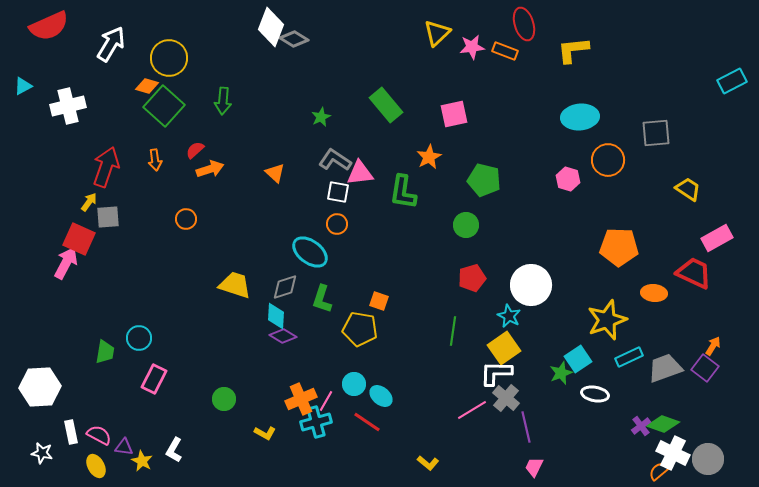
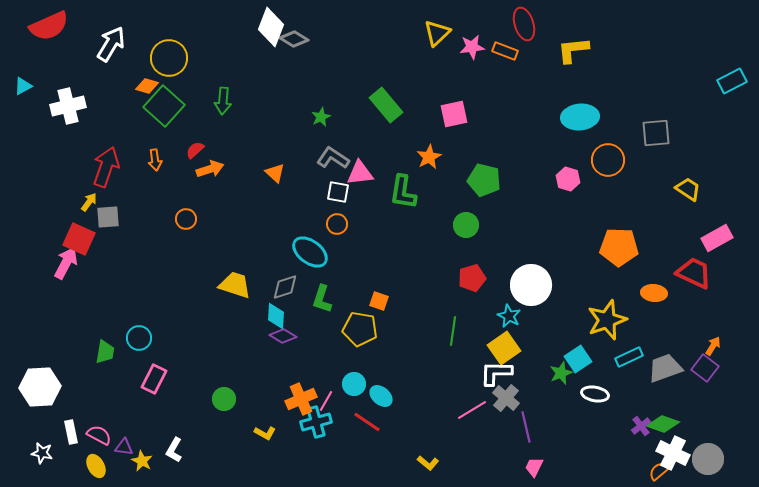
gray L-shape at (335, 160): moved 2 px left, 2 px up
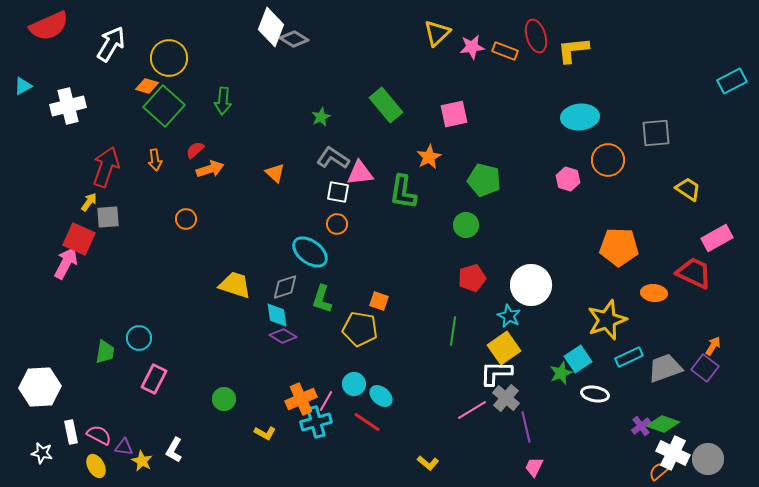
red ellipse at (524, 24): moved 12 px right, 12 px down
cyan diamond at (276, 316): moved 1 px right, 1 px up; rotated 12 degrees counterclockwise
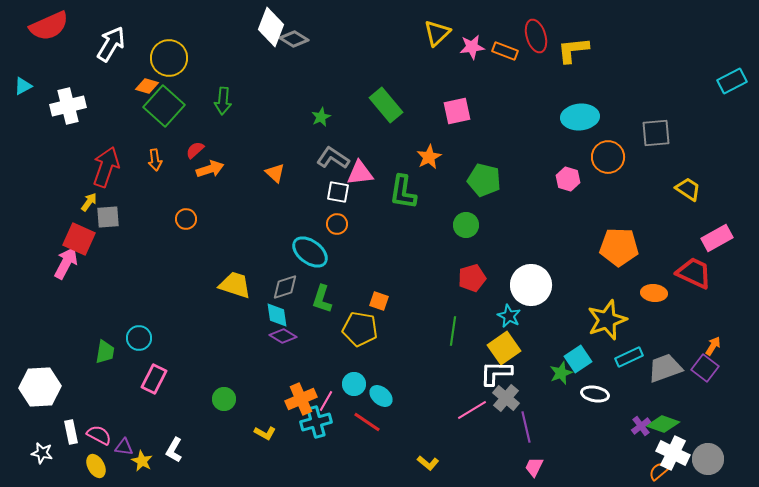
pink square at (454, 114): moved 3 px right, 3 px up
orange circle at (608, 160): moved 3 px up
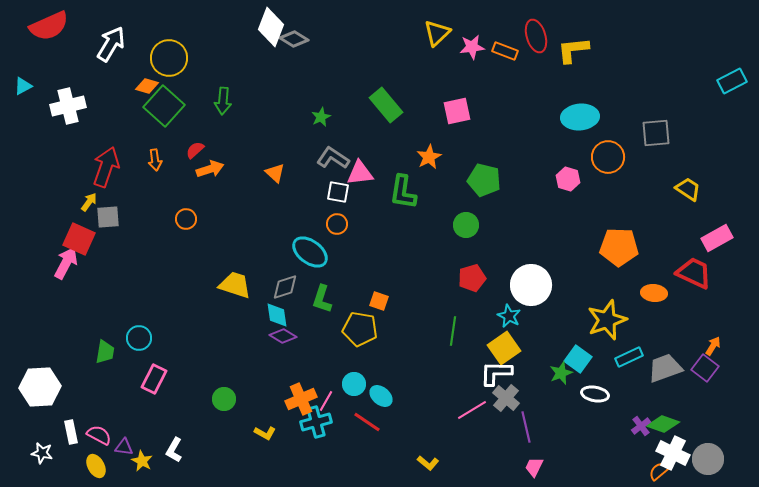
cyan square at (578, 359): rotated 20 degrees counterclockwise
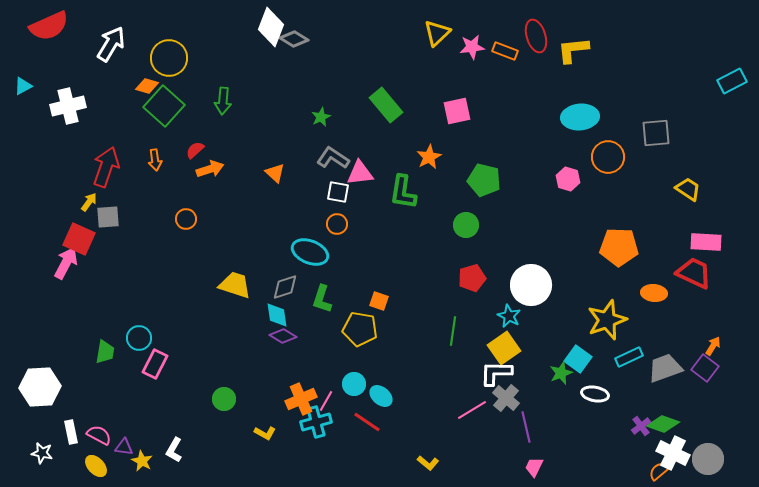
pink rectangle at (717, 238): moved 11 px left, 4 px down; rotated 32 degrees clockwise
cyan ellipse at (310, 252): rotated 15 degrees counterclockwise
pink rectangle at (154, 379): moved 1 px right, 15 px up
yellow ellipse at (96, 466): rotated 15 degrees counterclockwise
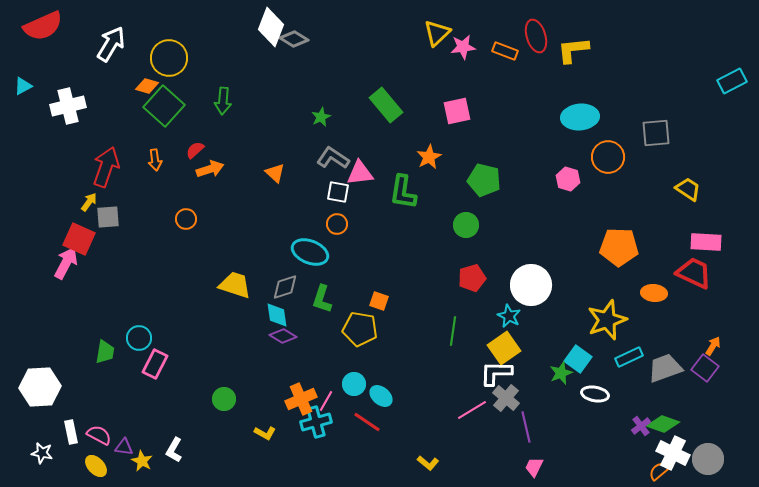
red semicircle at (49, 26): moved 6 px left
pink star at (472, 47): moved 9 px left
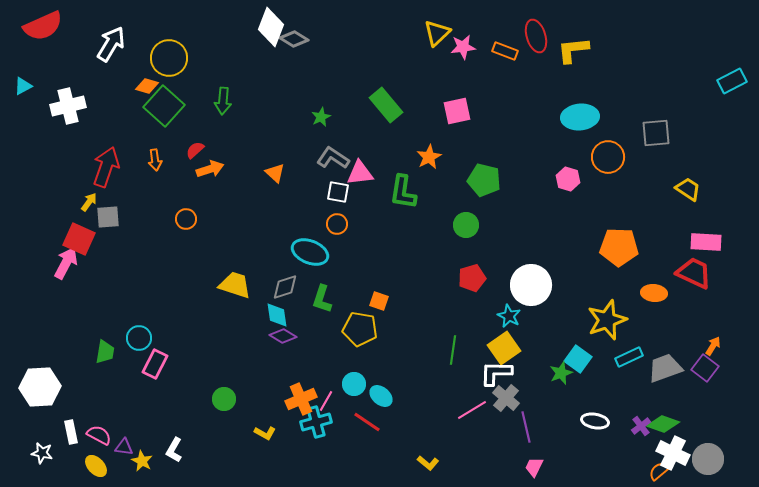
green line at (453, 331): moved 19 px down
white ellipse at (595, 394): moved 27 px down
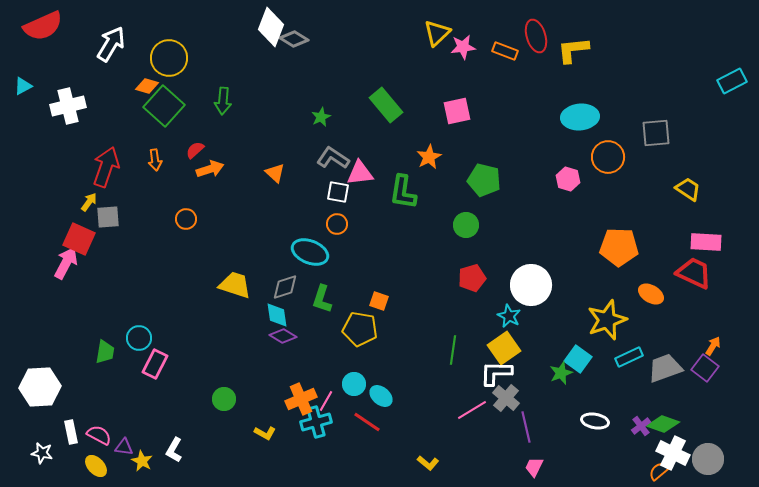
orange ellipse at (654, 293): moved 3 px left, 1 px down; rotated 25 degrees clockwise
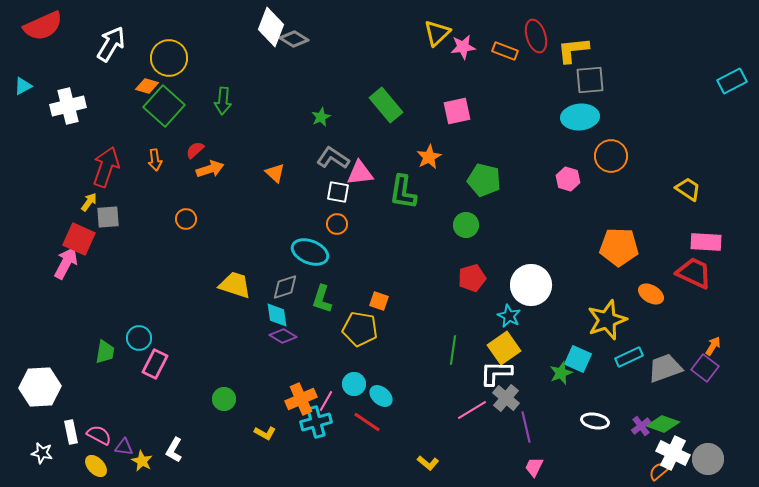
gray square at (656, 133): moved 66 px left, 53 px up
orange circle at (608, 157): moved 3 px right, 1 px up
cyan square at (578, 359): rotated 12 degrees counterclockwise
